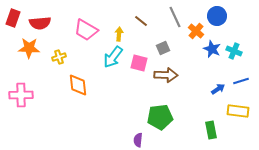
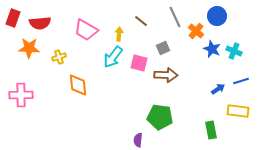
green pentagon: rotated 15 degrees clockwise
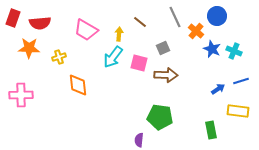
brown line: moved 1 px left, 1 px down
purple semicircle: moved 1 px right
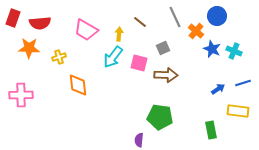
blue line: moved 2 px right, 2 px down
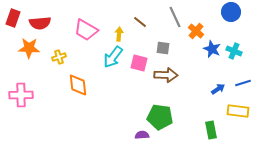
blue circle: moved 14 px right, 4 px up
gray square: rotated 32 degrees clockwise
purple semicircle: moved 3 px right, 5 px up; rotated 80 degrees clockwise
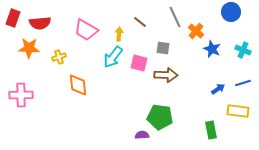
cyan cross: moved 9 px right, 1 px up
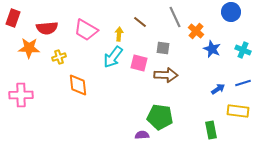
red semicircle: moved 7 px right, 5 px down
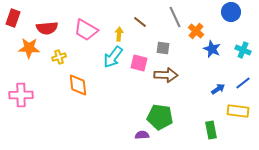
blue line: rotated 21 degrees counterclockwise
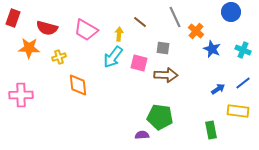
red semicircle: rotated 20 degrees clockwise
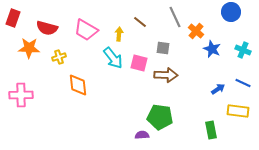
cyan arrow: moved 1 px down; rotated 75 degrees counterclockwise
blue line: rotated 63 degrees clockwise
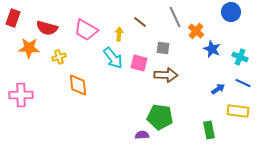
cyan cross: moved 3 px left, 7 px down
green rectangle: moved 2 px left
